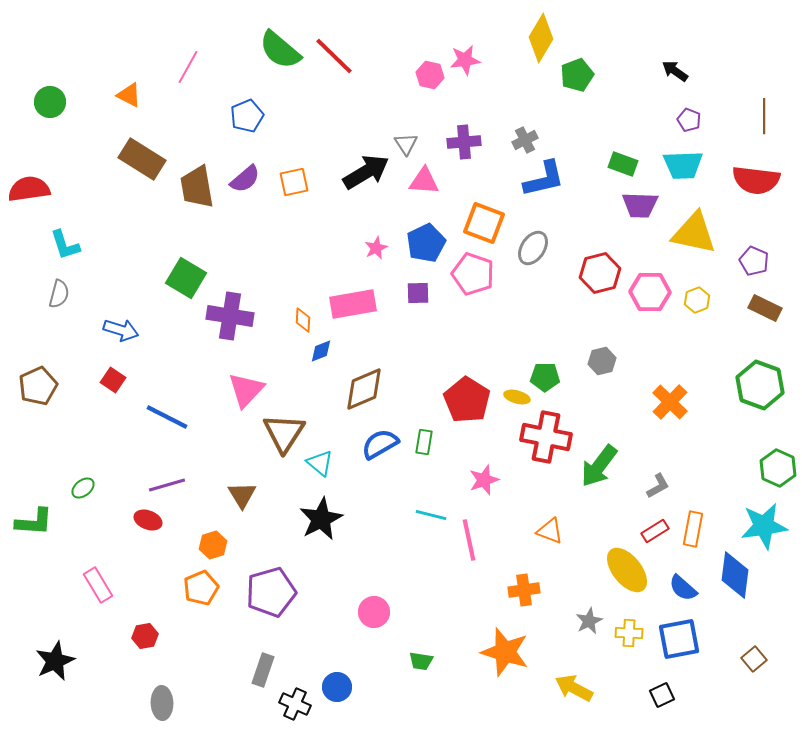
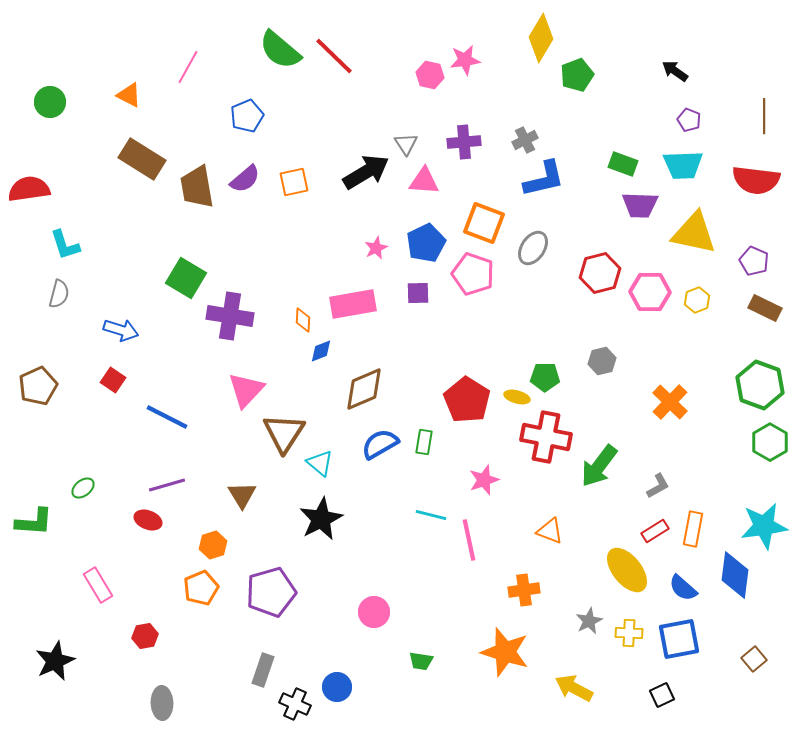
green hexagon at (778, 468): moved 8 px left, 26 px up; rotated 6 degrees clockwise
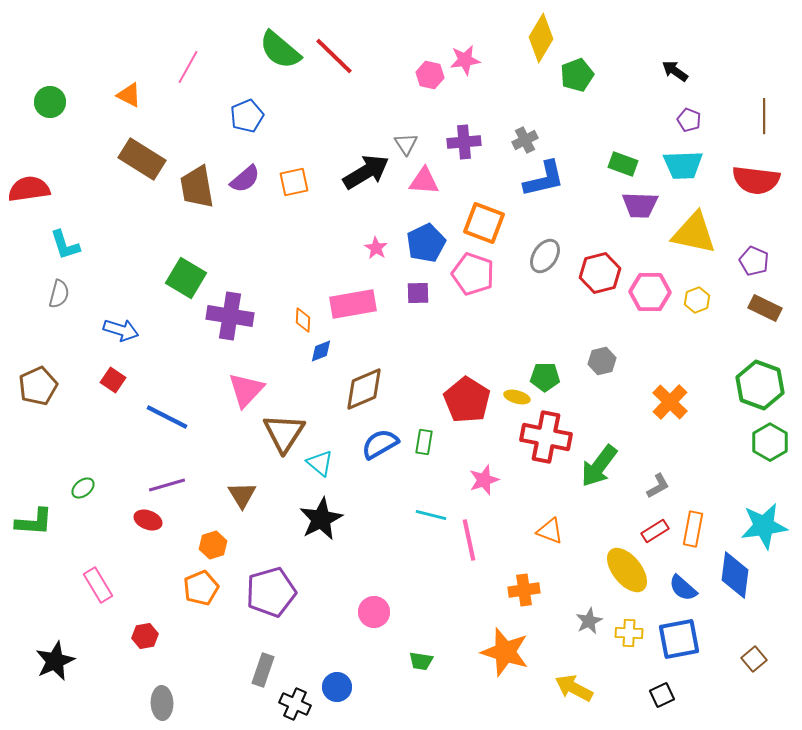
pink star at (376, 248): rotated 15 degrees counterclockwise
gray ellipse at (533, 248): moved 12 px right, 8 px down
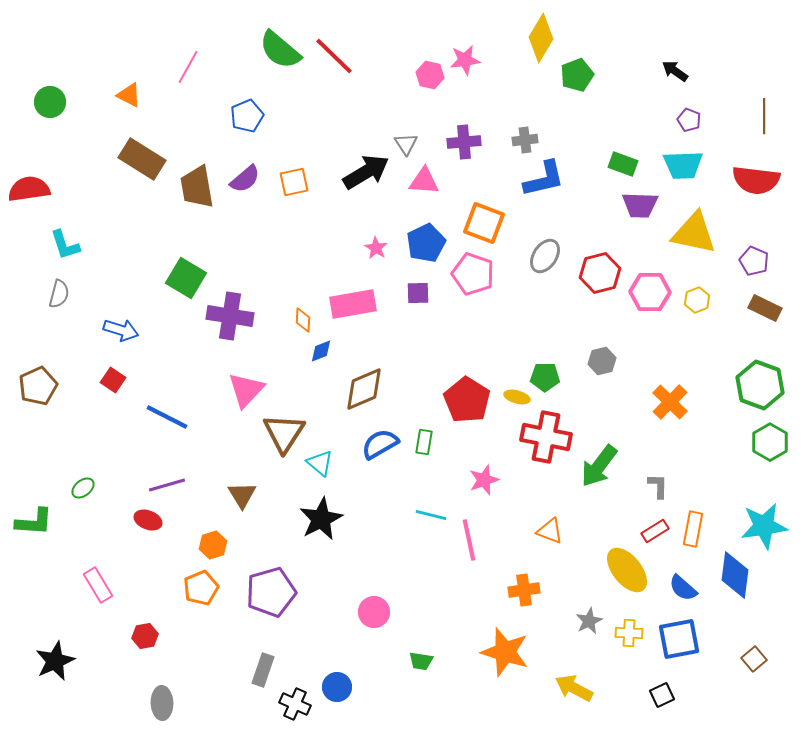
gray cross at (525, 140): rotated 20 degrees clockwise
gray L-shape at (658, 486): rotated 60 degrees counterclockwise
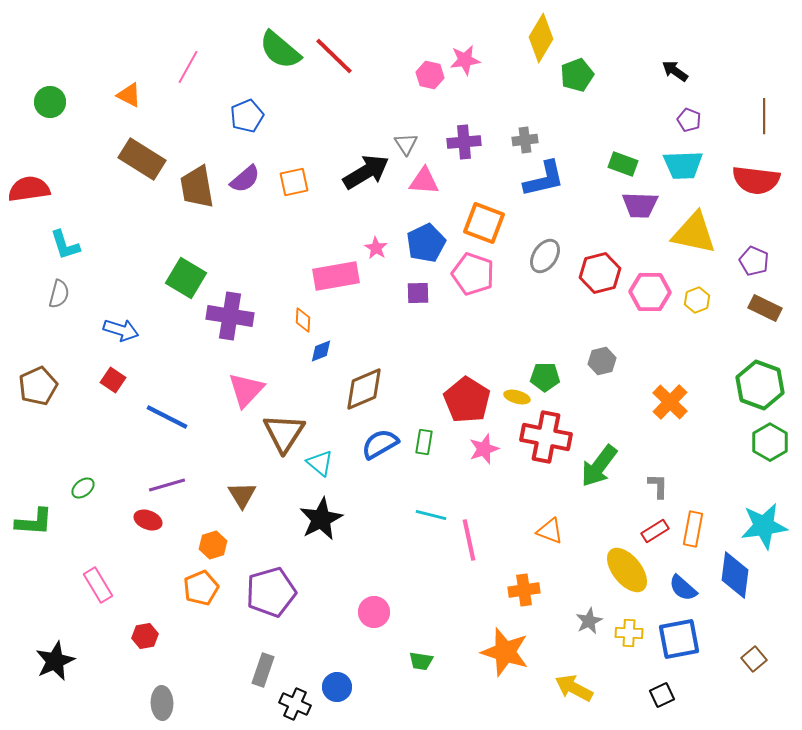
pink rectangle at (353, 304): moved 17 px left, 28 px up
pink star at (484, 480): moved 31 px up
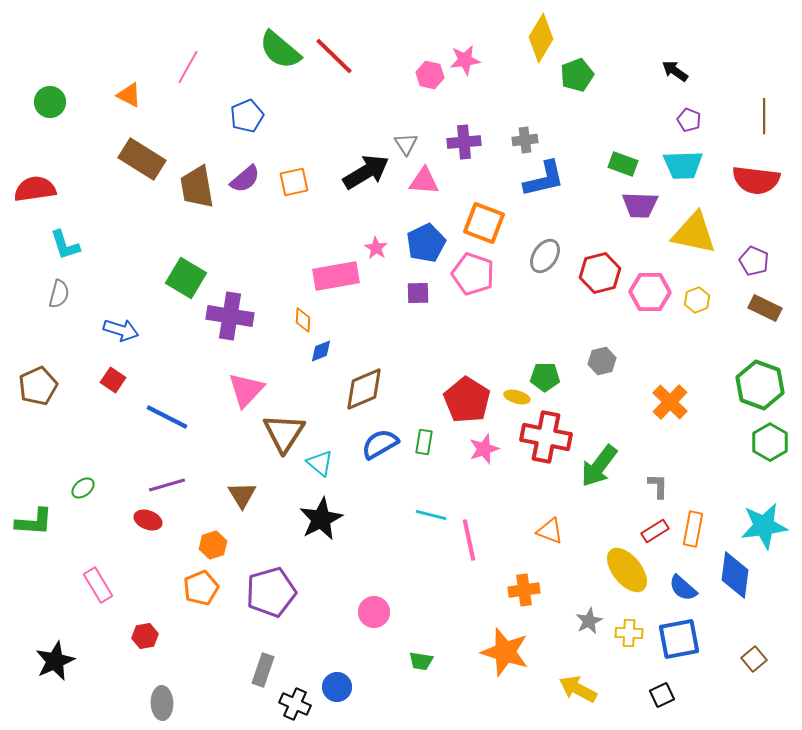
red semicircle at (29, 189): moved 6 px right
yellow arrow at (574, 688): moved 4 px right, 1 px down
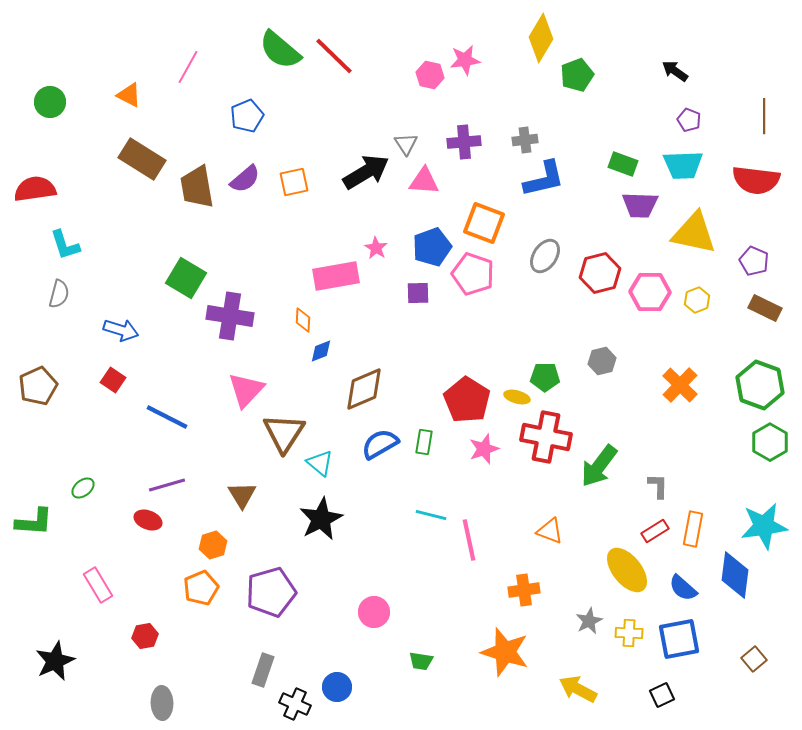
blue pentagon at (426, 243): moved 6 px right, 4 px down; rotated 6 degrees clockwise
orange cross at (670, 402): moved 10 px right, 17 px up
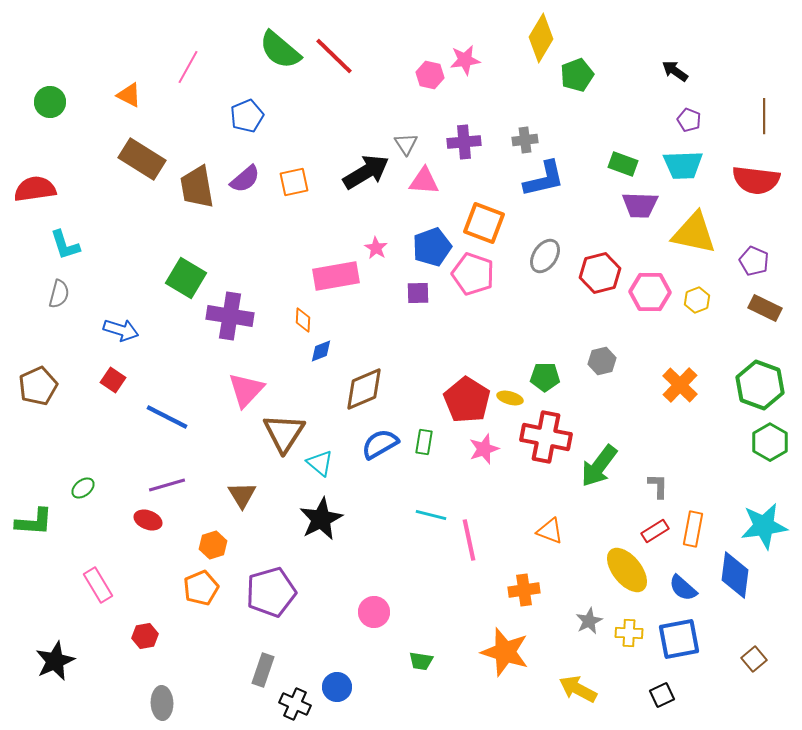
yellow ellipse at (517, 397): moved 7 px left, 1 px down
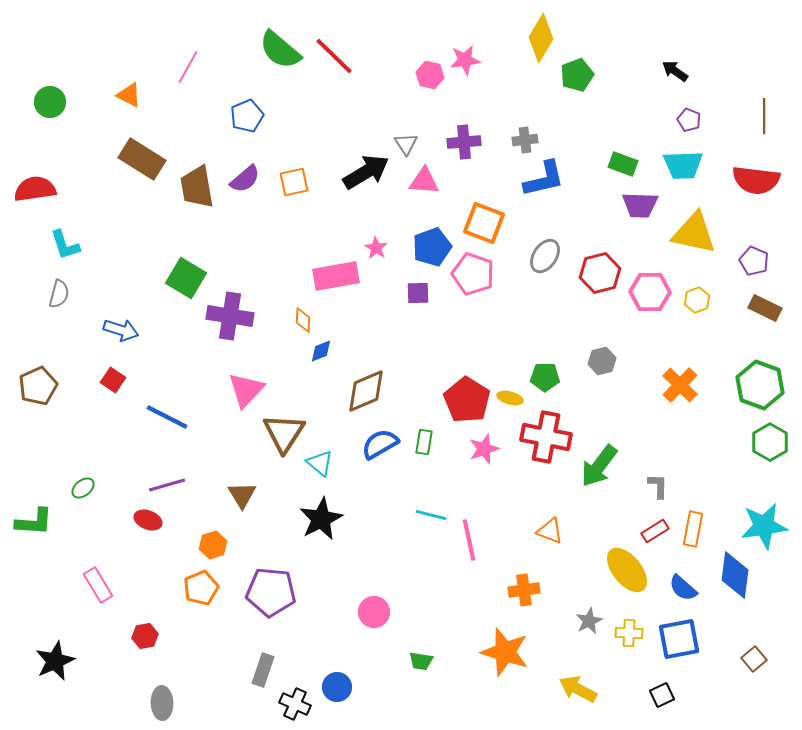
brown diamond at (364, 389): moved 2 px right, 2 px down
purple pentagon at (271, 592): rotated 21 degrees clockwise
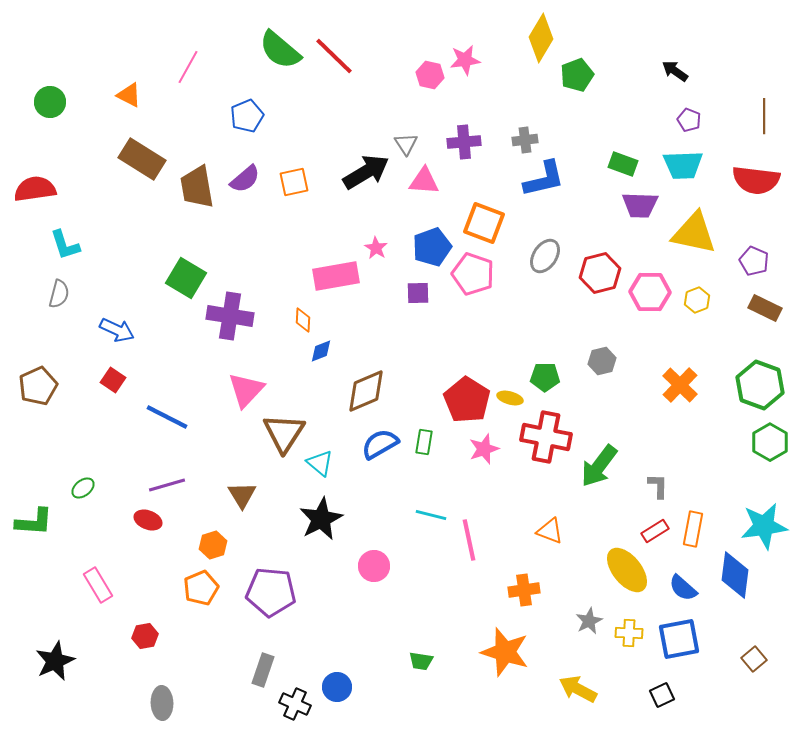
blue arrow at (121, 330): moved 4 px left; rotated 8 degrees clockwise
pink circle at (374, 612): moved 46 px up
